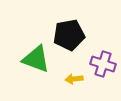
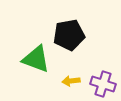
purple cross: moved 20 px down
yellow arrow: moved 3 px left, 2 px down
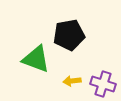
yellow arrow: moved 1 px right
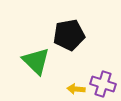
green triangle: moved 2 px down; rotated 24 degrees clockwise
yellow arrow: moved 4 px right, 8 px down; rotated 12 degrees clockwise
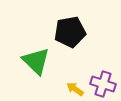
black pentagon: moved 1 px right, 3 px up
yellow arrow: moved 1 px left; rotated 30 degrees clockwise
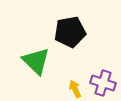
purple cross: moved 1 px up
yellow arrow: rotated 30 degrees clockwise
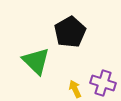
black pentagon: rotated 20 degrees counterclockwise
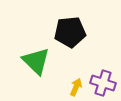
black pentagon: rotated 24 degrees clockwise
yellow arrow: moved 1 px right, 2 px up; rotated 48 degrees clockwise
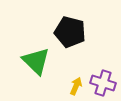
black pentagon: rotated 20 degrees clockwise
yellow arrow: moved 1 px up
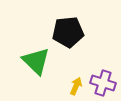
black pentagon: moved 2 px left; rotated 20 degrees counterclockwise
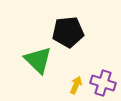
green triangle: moved 2 px right, 1 px up
yellow arrow: moved 1 px up
